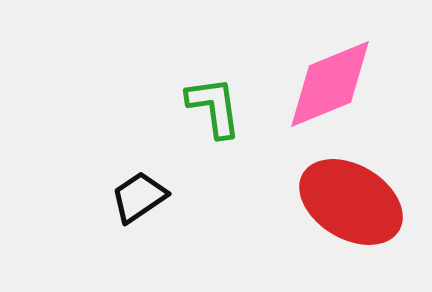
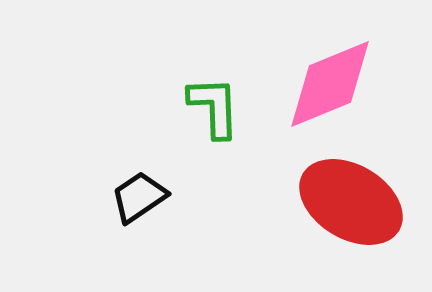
green L-shape: rotated 6 degrees clockwise
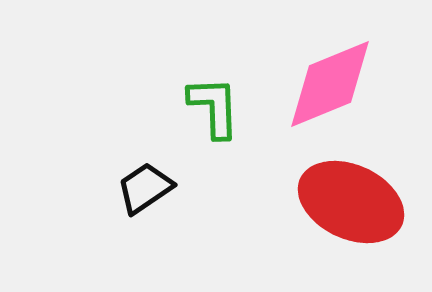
black trapezoid: moved 6 px right, 9 px up
red ellipse: rotated 6 degrees counterclockwise
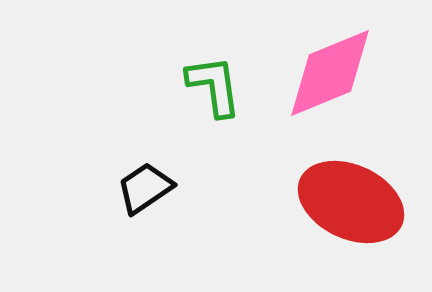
pink diamond: moved 11 px up
green L-shape: moved 21 px up; rotated 6 degrees counterclockwise
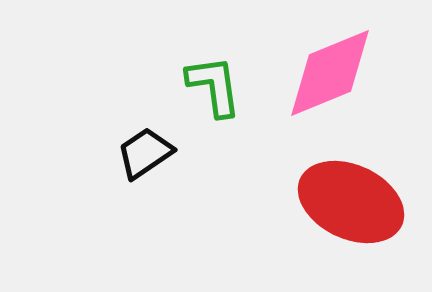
black trapezoid: moved 35 px up
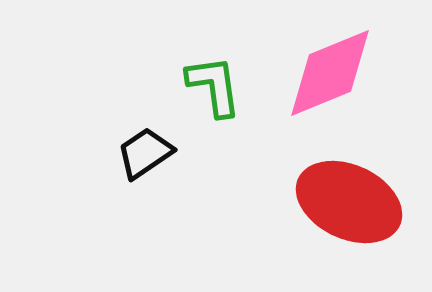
red ellipse: moved 2 px left
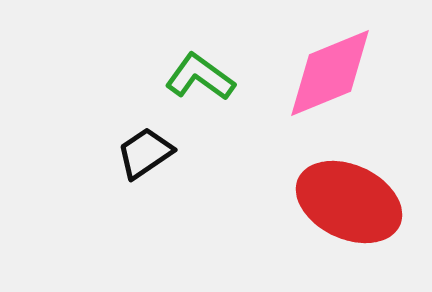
green L-shape: moved 14 px left, 9 px up; rotated 46 degrees counterclockwise
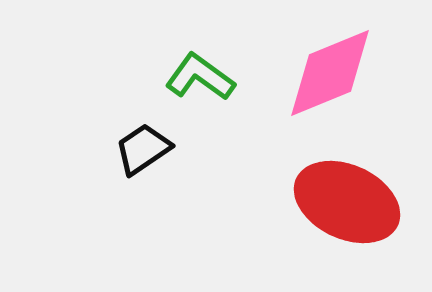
black trapezoid: moved 2 px left, 4 px up
red ellipse: moved 2 px left
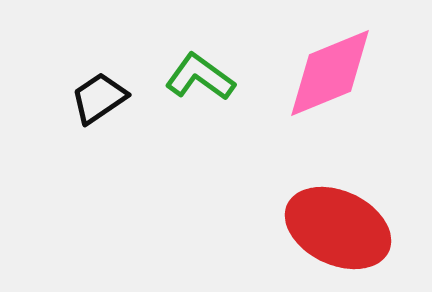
black trapezoid: moved 44 px left, 51 px up
red ellipse: moved 9 px left, 26 px down
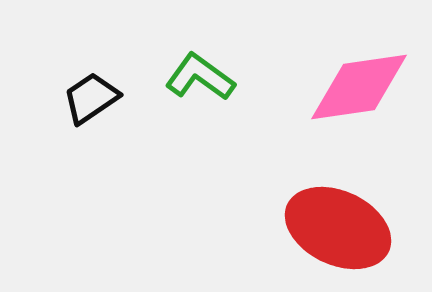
pink diamond: moved 29 px right, 14 px down; rotated 14 degrees clockwise
black trapezoid: moved 8 px left
